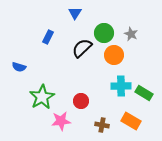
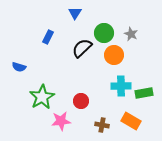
green rectangle: rotated 42 degrees counterclockwise
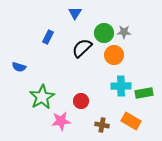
gray star: moved 7 px left, 2 px up; rotated 24 degrees counterclockwise
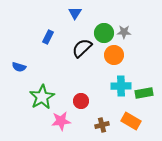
brown cross: rotated 24 degrees counterclockwise
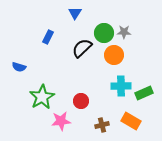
green rectangle: rotated 12 degrees counterclockwise
